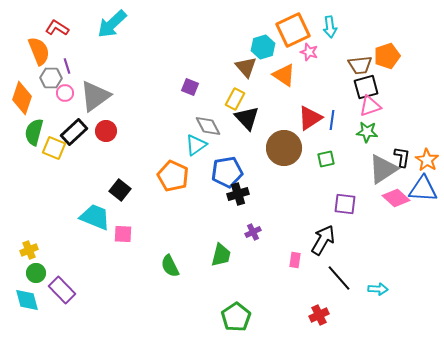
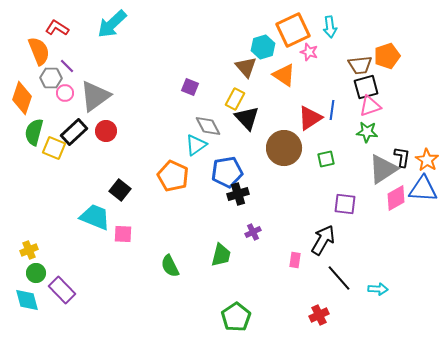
purple line at (67, 66): rotated 28 degrees counterclockwise
blue line at (332, 120): moved 10 px up
pink diamond at (396, 198): rotated 72 degrees counterclockwise
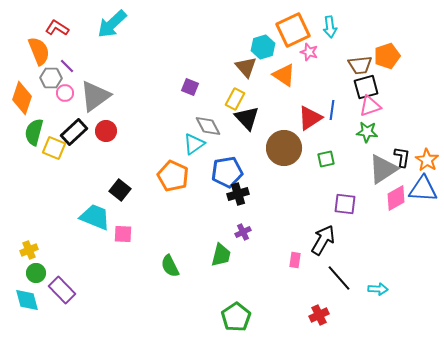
cyan triangle at (196, 145): moved 2 px left, 1 px up
purple cross at (253, 232): moved 10 px left
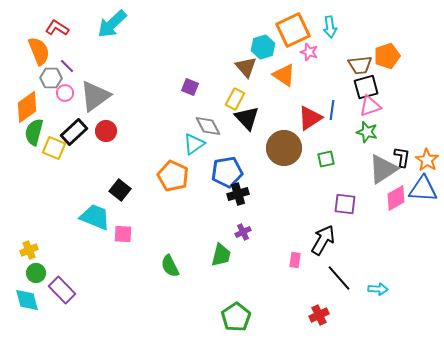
orange diamond at (22, 98): moved 5 px right, 9 px down; rotated 36 degrees clockwise
green star at (367, 132): rotated 10 degrees clockwise
